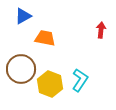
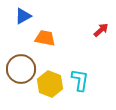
red arrow: rotated 42 degrees clockwise
cyan L-shape: rotated 25 degrees counterclockwise
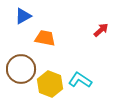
cyan L-shape: rotated 65 degrees counterclockwise
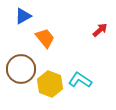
red arrow: moved 1 px left
orange trapezoid: rotated 40 degrees clockwise
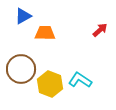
orange trapezoid: moved 5 px up; rotated 50 degrees counterclockwise
